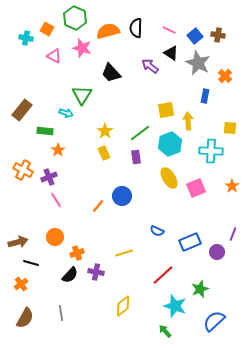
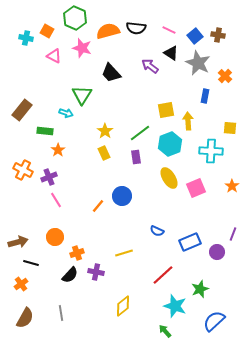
black semicircle at (136, 28): rotated 84 degrees counterclockwise
orange square at (47, 29): moved 2 px down
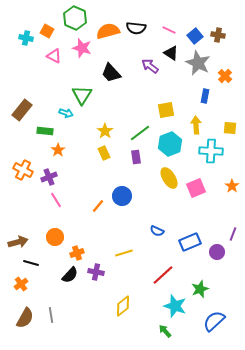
yellow arrow at (188, 121): moved 8 px right, 4 px down
gray line at (61, 313): moved 10 px left, 2 px down
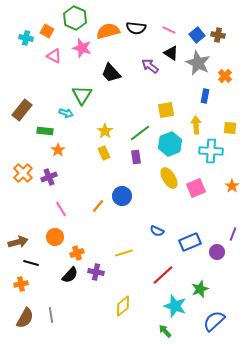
blue square at (195, 36): moved 2 px right, 1 px up
orange cross at (23, 170): moved 3 px down; rotated 18 degrees clockwise
pink line at (56, 200): moved 5 px right, 9 px down
orange cross at (21, 284): rotated 24 degrees clockwise
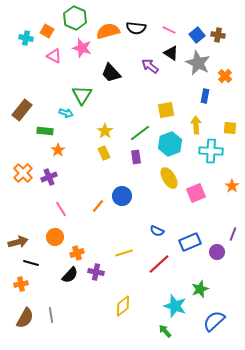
pink square at (196, 188): moved 5 px down
red line at (163, 275): moved 4 px left, 11 px up
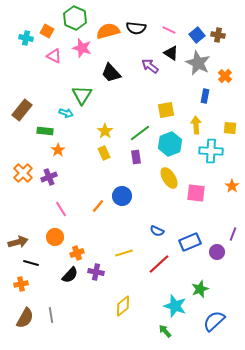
pink square at (196, 193): rotated 30 degrees clockwise
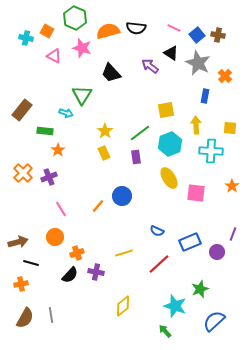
pink line at (169, 30): moved 5 px right, 2 px up
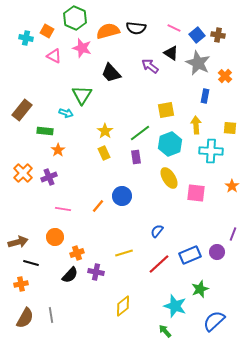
pink line at (61, 209): moved 2 px right; rotated 49 degrees counterclockwise
blue semicircle at (157, 231): rotated 104 degrees clockwise
blue rectangle at (190, 242): moved 13 px down
